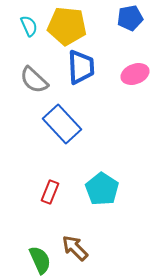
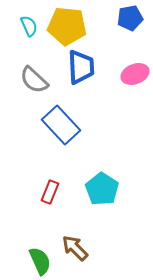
blue rectangle: moved 1 px left, 1 px down
green semicircle: moved 1 px down
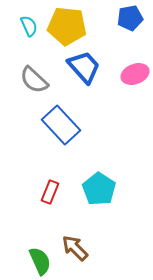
blue trapezoid: moved 3 px right; rotated 39 degrees counterclockwise
cyan pentagon: moved 3 px left
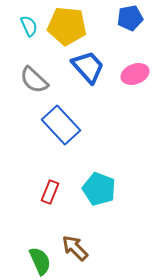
blue trapezoid: moved 4 px right
cyan pentagon: rotated 12 degrees counterclockwise
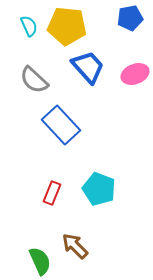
red rectangle: moved 2 px right, 1 px down
brown arrow: moved 2 px up
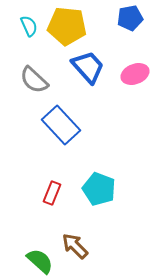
green semicircle: rotated 24 degrees counterclockwise
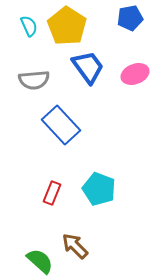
yellow pentagon: rotated 27 degrees clockwise
blue trapezoid: rotated 6 degrees clockwise
gray semicircle: rotated 48 degrees counterclockwise
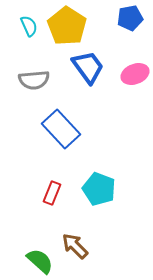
blue rectangle: moved 4 px down
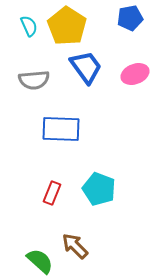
blue trapezoid: moved 2 px left
blue rectangle: rotated 45 degrees counterclockwise
